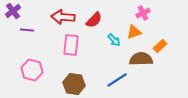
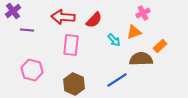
brown hexagon: rotated 15 degrees clockwise
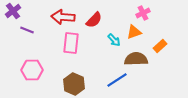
purple line: rotated 16 degrees clockwise
pink rectangle: moved 2 px up
brown semicircle: moved 5 px left
pink hexagon: rotated 15 degrees counterclockwise
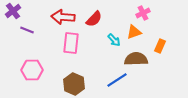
red semicircle: moved 1 px up
orange rectangle: rotated 24 degrees counterclockwise
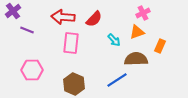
orange triangle: moved 3 px right
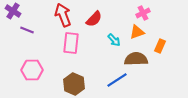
purple cross: rotated 21 degrees counterclockwise
red arrow: moved 2 px up; rotated 65 degrees clockwise
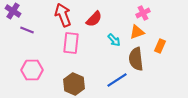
brown semicircle: rotated 95 degrees counterclockwise
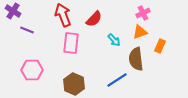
orange triangle: moved 3 px right
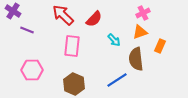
red arrow: rotated 25 degrees counterclockwise
pink rectangle: moved 1 px right, 3 px down
